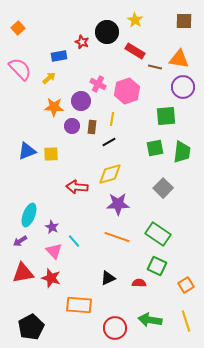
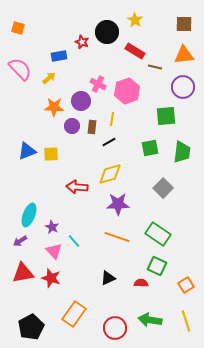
brown square at (184, 21): moved 3 px down
orange square at (18, 28): rotated 32 degrees counterclockwise
orange triangle at (179, 59): moved 5 px right, 4 px up; rotated 15 degrees counterclockwise
green square at (155, 148): moved 5 px left
red semicircle at (139, 283): moved 2 px right
orange rectangle at (79, 305): moved 5 px left, 9 px down; rotated 60 degrees counterclockwise
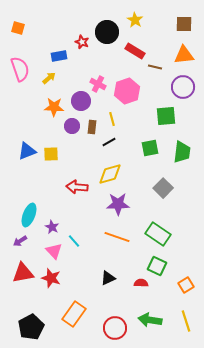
pink semicircle at (20, 69): rotated 25 degrees clockwise
yellow line at (112, 119): rotated 24 degrees counterclockwise
